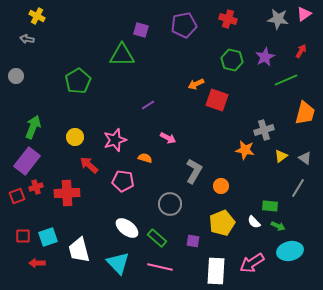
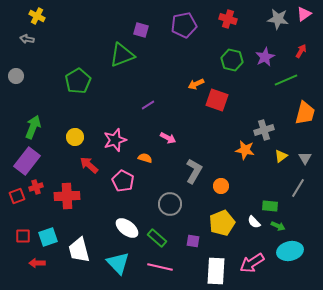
green triangle at (122, 55): rotated 20 degrees counterclockwise
gray triangle at (305, 158): rotated 24 degrees clockwise
pink pentagon at (123, 181): rotated 20 degrees clockwise
red cross at (67, 193): moved 3 px down
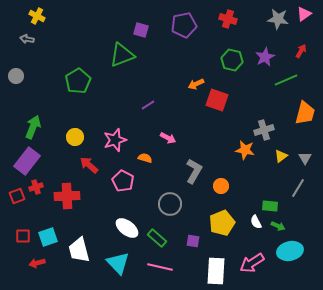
white semicircle at (254, 222): moved 2 px right; rotated 16 degrees clockwise
red arrow at (37, 263): rotated 14 degrees counterclockwise
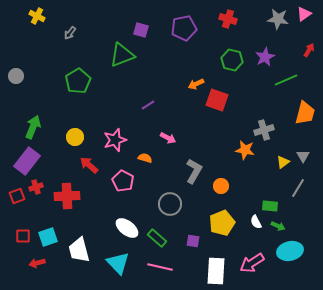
purple pentagon at (184, 25): moved 3 px down
gray arrow at (27, 39): moved 43 px right, 6 px up; rotated 64 degrees counterclockwise
red arrow at (301, 51): moved 8 px right, 1 px up
yellow triangle at (281, 156): moved 2 px right, 6 px down
gray triangle at (305, 158): moved 2 px left, 2 px up
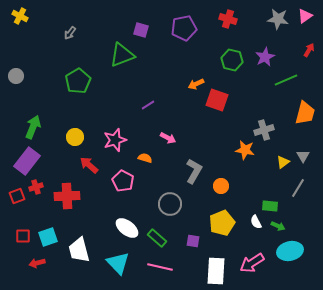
pink triangle at (304, 14): moved 1 px right, 2 px down
yellow cross at (37, 16): moved 17 px left
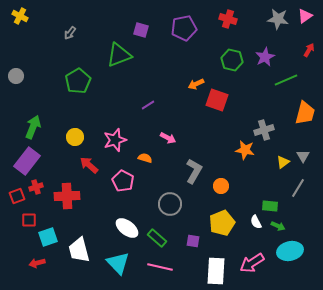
green triangle at (122, 55): moved 3 px left
red square at (23, 236): moved 6 px right, 16 px up
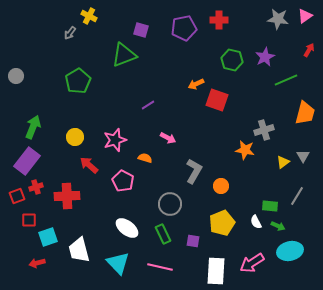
yellow cross at (20, 16): moved 69 px right
red cross at (228, 19): moved 9 px left, 1 px down; rotated 18 degrees counterclockwise
green triangle at (119, 55): moved 5 px right
gray line at (298, 188): moved 1 px left, 8 px down
green rectangle at (157, 238): moved 6 px right, 4 px up; rotated 24 degrees clockwise
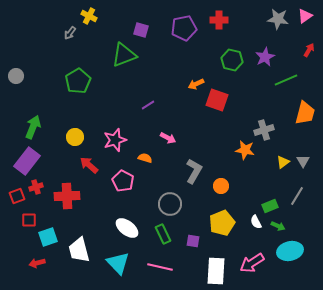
gray triangle at (303, 156): moved 5 px down
green rectangle at (270, 206): rotated 28 degrees counterclockwise
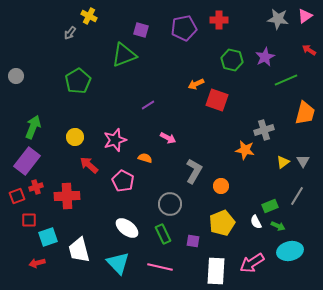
red arrow at (309, 50): rotated 88 degrees counterclockwise
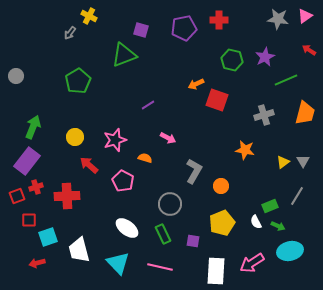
gray cross at (264, 130): moved 15 px up
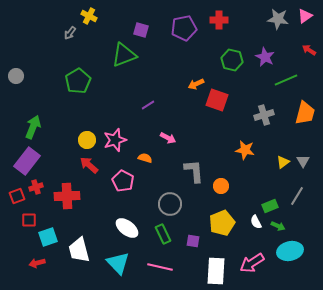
purple star at (265, 57): rotated 18 degrees counterclockwise
yellow circle at (75, 137): moved 12 px right, 3 px down
gray L-shape at (194, 171): rotated 35 degrees counterclockwise
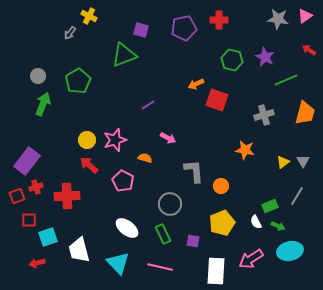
gray circle at (16, 76): moved 22 px right
green arrow at (33, 127): moved 10 px right, 23 px up
pink arrow at (252, 263): moved 1 px left, 4 px up
